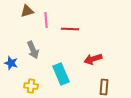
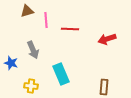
red arrow: moved 14 px right, 20 px up
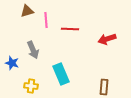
blue star: moved 1 px right
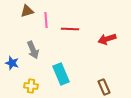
brown rectangle: rotated 28 degrees counterclockwise
